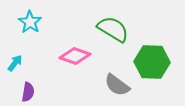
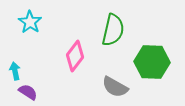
green semicircle: moved 1 px down; rotated 72 degrees clockwise
pink diamond: rotated 72 degrees counterclockwise
cyan arrow: moved 8 px down; rotated 48 degrees counterclockwise
gray semicircle: moved 2 px left, 2 px down; rotated 8 degrees counterclockwise
purple semicircle: rotated 66 degrees counterclockwise
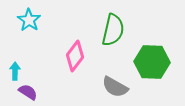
cyan star: moved 1 px left, 2 px up
cyan arrow: rotated 12 degrees clockwise
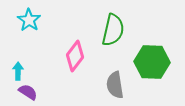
cyan arrow: moved 3 px right
gray semicircle: moved 2 px up; rotated 52 degrees clockwise
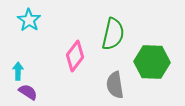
green semicircle: moved 4 px down
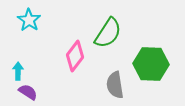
green semicircle: moved 5 px left, 1 px up; rotated 20 degrees clockwise
green hexagon: moved 1 px left, 2 px down
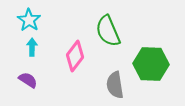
green semicircle: moved 2 px up; rotated 124 degrees clockwise
cyan arrow: moved 14 px right, 24 px up
purple semicircle: moved 12 px up
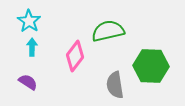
cyan star: moved 1 px down
green semicircle: rotated 100 degrees clockwise
green hexagon: moved 2 px down
purple semicircle: moved 2 px down
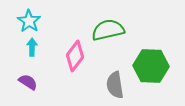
green semicircle: moved 1 px up
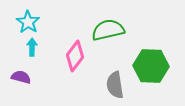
cyan star: moved 1 px left, 1 px down
purple semicircle: moved 7 px left, 5 px up; rotated 18 degrees counterclockwise
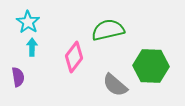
pink diamond: moved 1 px left, 1 px down
purple semicircle: moved 3 px left; rotated 66 degrees clockwise
gray semicircle: rotated 40 degrees counterclockwise
